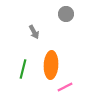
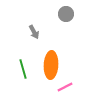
green line: rotated 30 degrees counterclockwise
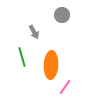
gray circle: moved 4 px left, 1 px down
green line: moved 1 px left, 12 px up
pink line: rotated 28 degrees counterclockwise
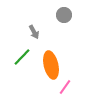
gray circle: moved 2 px right
green line: rotated 60 degrees clockwise
orange ellipse: rotated 16 degrees counterclockwise
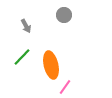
gray arrow: moved 8 px left, 6 px up
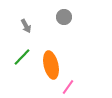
gray circle: moved 2 px down
pink line: moved 3 px right
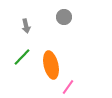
gray arrow: rotated 16 degrees clockwise
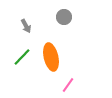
gray arrow: rotated 16 degrees counterclockwise
orange ellipse: moved 8 px up
pink line: moved 2 px up
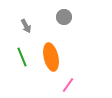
green line: rotated 66 degrees counterclockwise
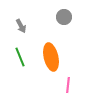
gray arrow: moved 5 px left
green line: moved 2 px left
pink line: rotated 28 degrees counterclockwise
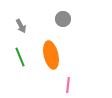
gray circle: moved 1 px left, 2 px down
orange ellipse: moved 2 px up
